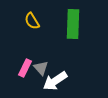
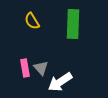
pink rectangle: rotated 36 degrees counterclockwise
white arrow: moved 5 px right, 1 px down
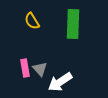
gray triangle: moved 1 px left, 1 px down
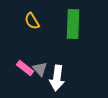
pink rectangle: rotated 42 degrees counterclockwise
white arrow: moved 3 px left, 4 px up; rotated 50 degrees counterclockwise
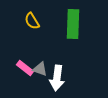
gray triangle: rotated 28 degrees counterclockwise
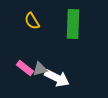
gray triangle: rotated 35 degrees counterclockwise
white arrow: rotated 70 degrees counterclockwise
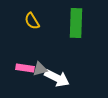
green rectangle: moved 3 px right, 1 px up
pink rectangle: rotated 30 degrees counterclockwise
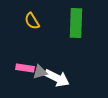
gray triangle: moved 3 px down
